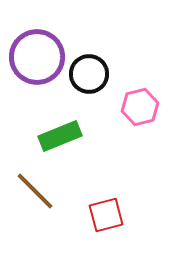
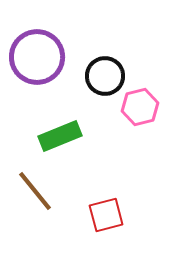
black circle: moved 16 px right, 2 px down
brown line: rotated 6 degrees clockwise
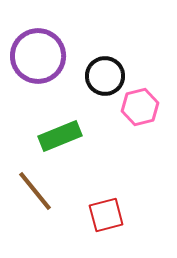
purple circle: moved 1 px right, 1 px up
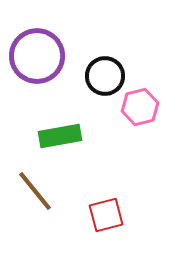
purple circle: moved 1 px left
green rectangle: rotated 12 degrees clockwise
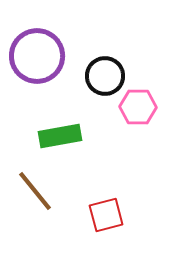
pink hexagon: moved 2 px left; rotated 15 degrees clockwise
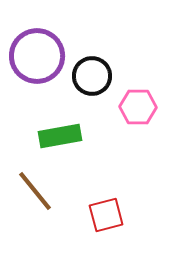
black circle: moved 13 px left
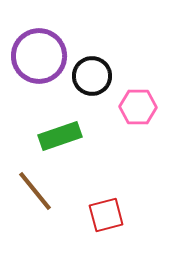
purple circle: moved 2 px right
green rectangle: rotated 9 degrees counterclockwise
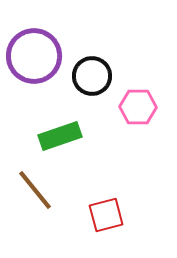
purple circle: moved 5 px left
brown line: moved 1 px up
